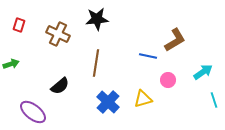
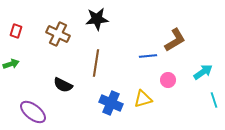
red rectangle: moved 3 px left, 6 px down
blue line: rotated 18 degrees counterclockwise
black semicircle: moved 3 px right, 1 px up; rotated 66 degrees clockwise
blue cross: moved 3 px right, 1 px down; rotated 20 degrees counterclockwise
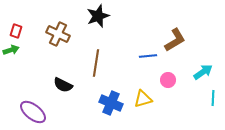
black star: moved 1 px right, 3 px up; rotated 15 degrees counterclockwise
green arrow: moved 14 px up
cyan line: moved 1 px left, 2 px up; rotated 21 degrees clockwise
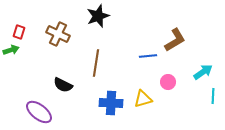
red rectangle: moved 3 px right, 1 px down
pink circle: moved 2 px down
cyan line: moved 2 px up
blue cross: rotated 20 degrees counterclockwise
purple ellipse: moved 6 px right
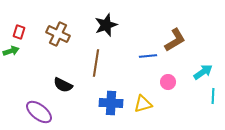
black star: moved 8 px right, 9 px down
green arrow: moved 1 px down
yellow triangle: moved 5 px down
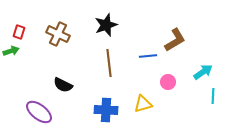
brown line: moved 13 px right; rotated 16 degrees counterclockwise
blue cross: moved 5 px left, 7 px down
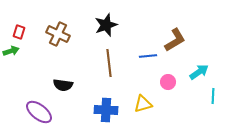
cyan arrow: moved 4 px left
black semicircle: rotated 18 degrees counterclockwise
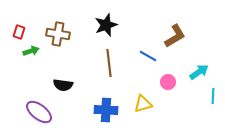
brown cross: rotated 15 degrees counterclockwise
brown L-shape: moved 4 px up
green arrow: moved 20 px right
blue line: rotated 36 degrees clockwise
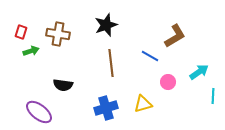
red rectangle: moved 2 px right
blue line: moved 2 px right
brown line: moved 2 px right
blue cross: moved 2 px up; rotated 20 degrees counterclockwise
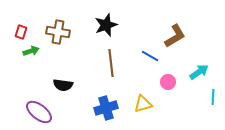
brown cross: moved 2 px up
cyan line: moved 1 px down
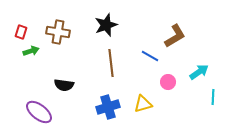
black semicircle: moved 1 px right
blue cross: moved 2 px right, 1 px up
